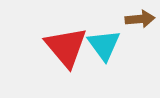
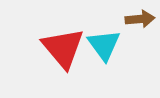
red triangle: moved 3 px left, 1 px down
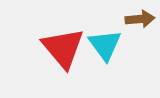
cyan triangle: moved 1 px right
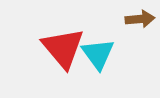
cyan triangle: moved 7 px left, 9 px down
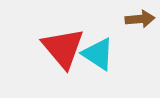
cyan triangle: rotated 21 degrees counterclockwise
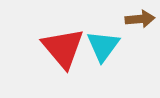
cyan triangle: moved 5 px right, 8 px up; rotated 33 degrees clockwise
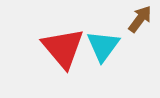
brown arrow: rotated 48 degrees counterclockwise
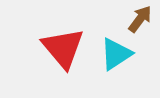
cyan triangle: moved 13 px right, 8 px down; rotated 21 degrees clockwise
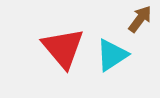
cyan triangle: moved 4 px left, 1 px down
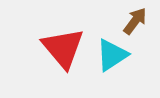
brown arrow: moved 5 px left, 2 px down
